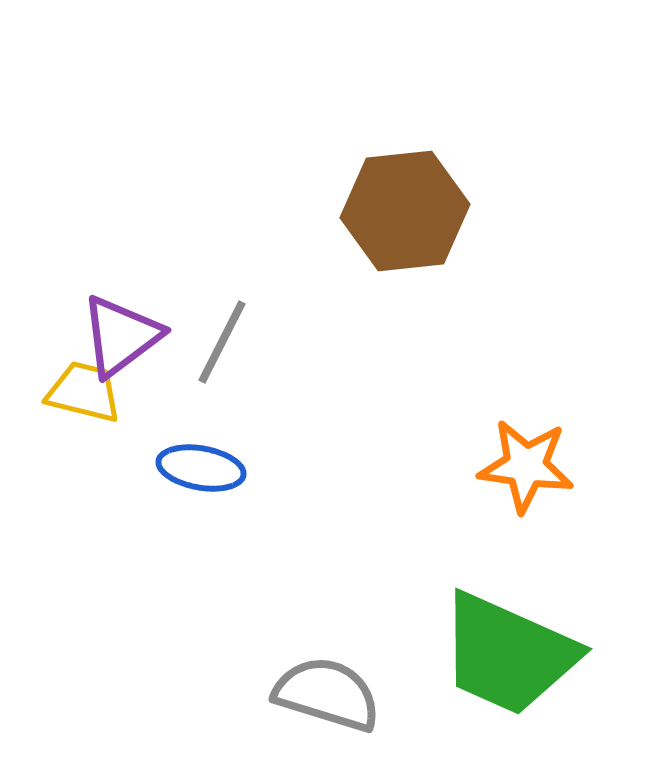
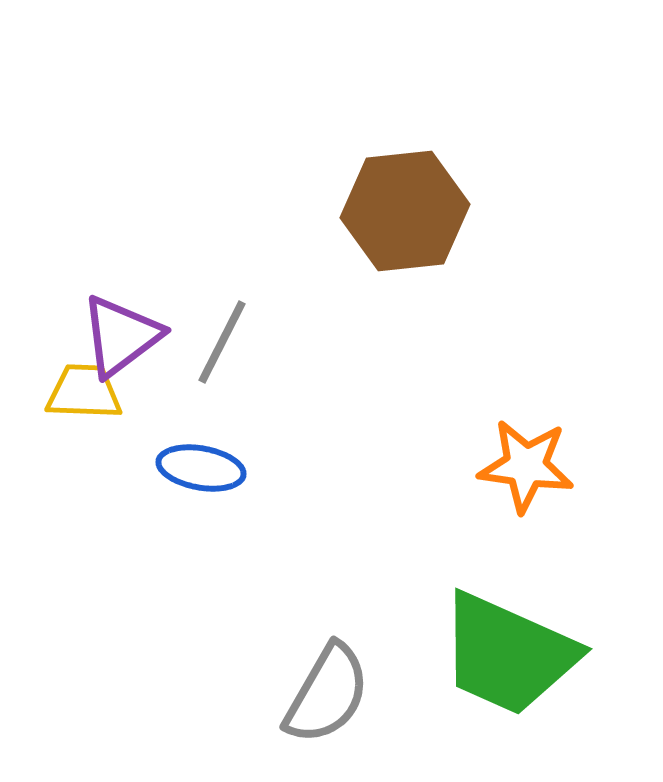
yellow trapezoid: rotated 12 degrees counterclockwise
gray semicircle: rotated 103 degrees clockwise
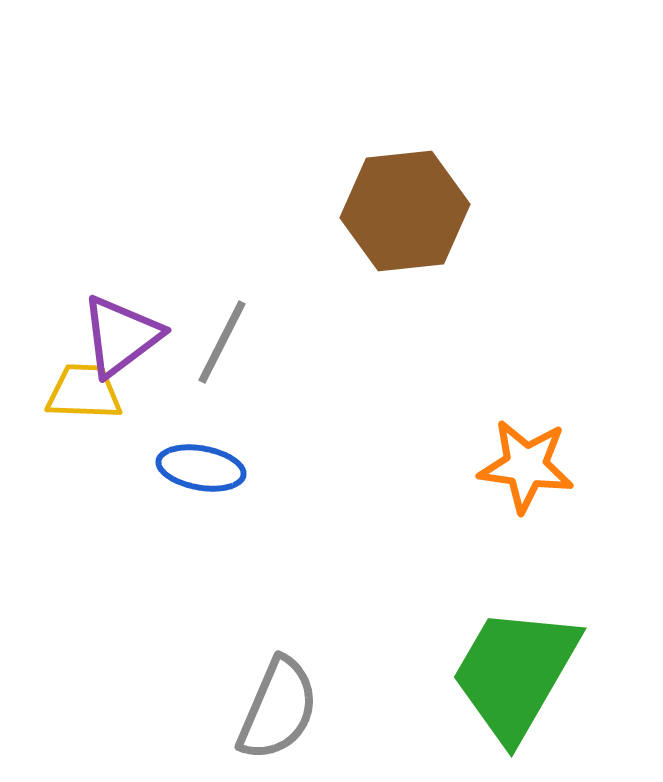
green trapezoid: moved 7 px right, 19 px down; rotated 96 degrees clockwise
gray semicircle: moved 49 px left, 15 px down; rotated 7 degrees counterclockwise
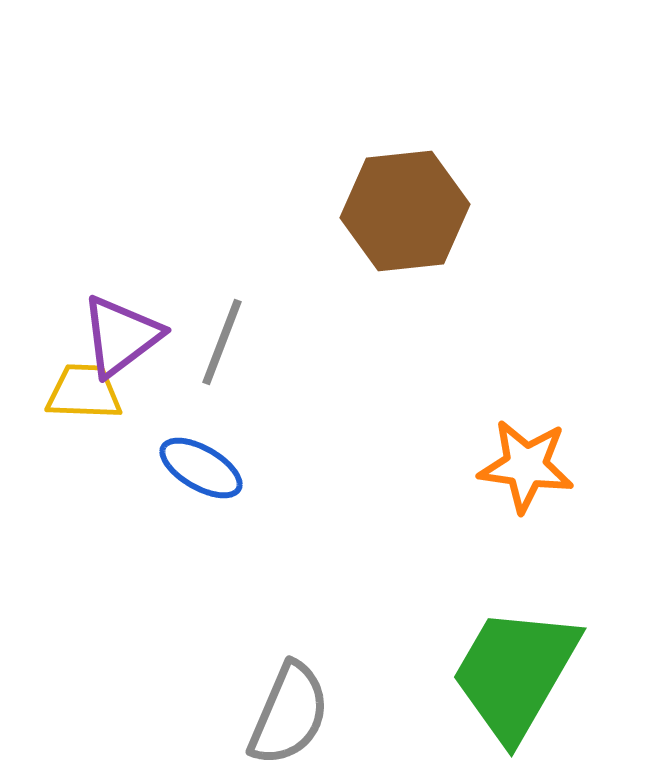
gray line: rotated 6 degrees counterclockwise
blue ellipse: rotated 20 degrees clockwise
gray semicircle: moved 11 px right, 5 px down
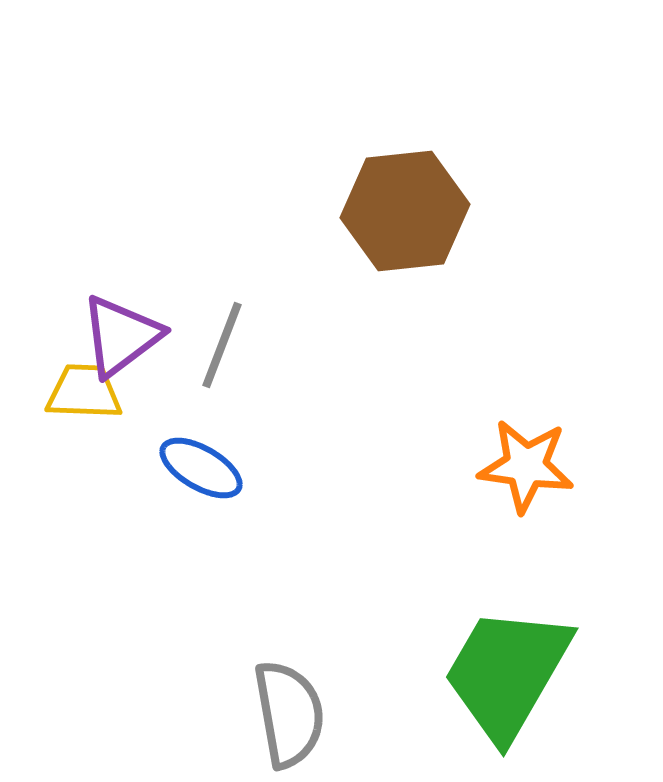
gray line: moved 3 px down
green trapezoid: moved 8 px left
gray semicircle: rotated 33 degrees counterclockwise
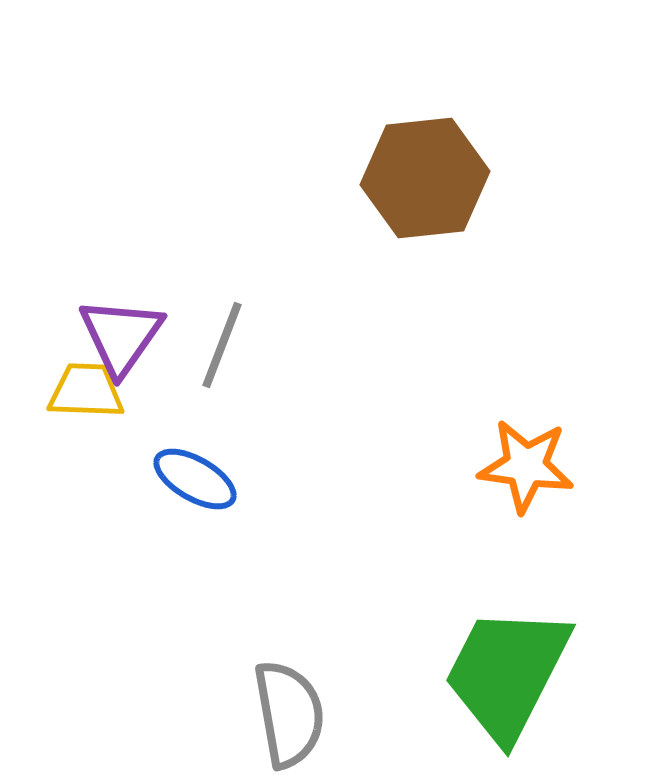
brown hexagon: moved 20 px right, 33 px up
purple triangle: rotated 18 degrees counterclockwise
yellow trapezoid: moved 2 px right, 1 px up
blue ellipse: moved 6 px left, 11 px down
green trapezoid: rotated 3 degrees counterclockwise
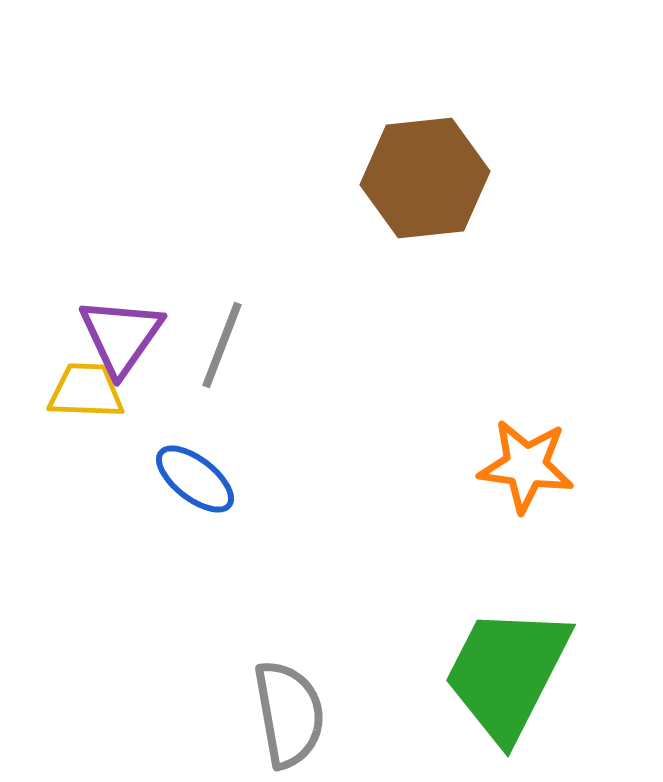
blue ellipse: rotated 8 degrees clockwise
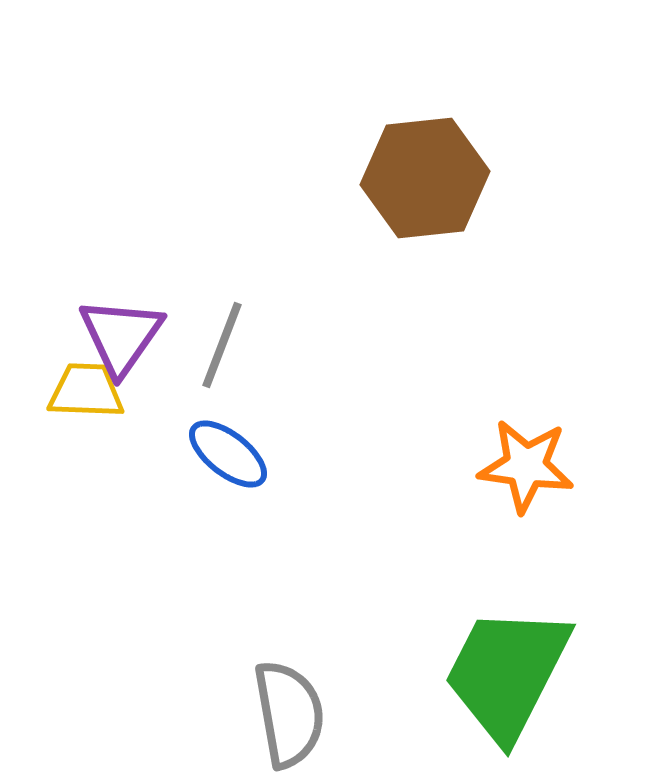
blue ellipse: moved 33 px right, 25 px up
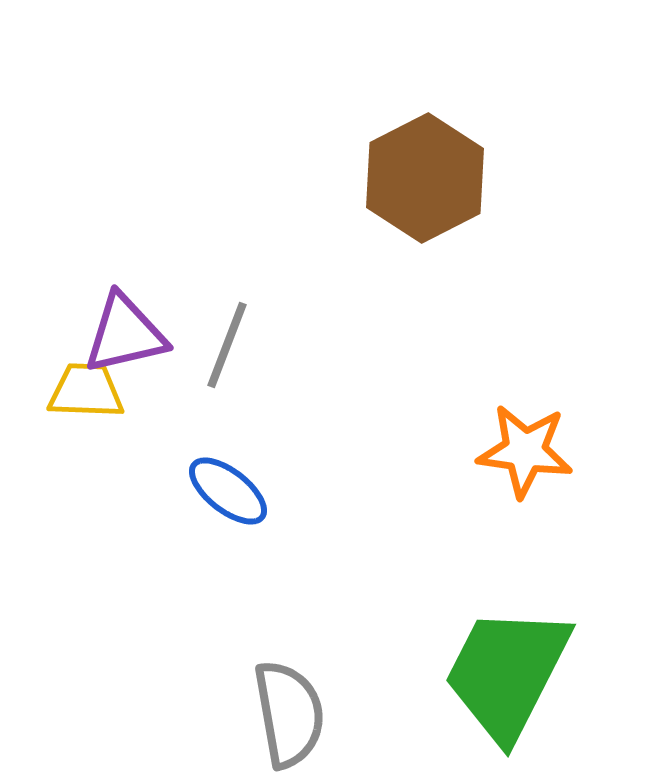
brown hexagon: rotated 21 degrees counterclockwise
purple triangle: moved 4 px right, 2 px up; rotated 42 degrees clockwise
gray line: moved 5 px right
blue ellipse: moved 37 px down
orange star: moved 1 px left, 15 px up
